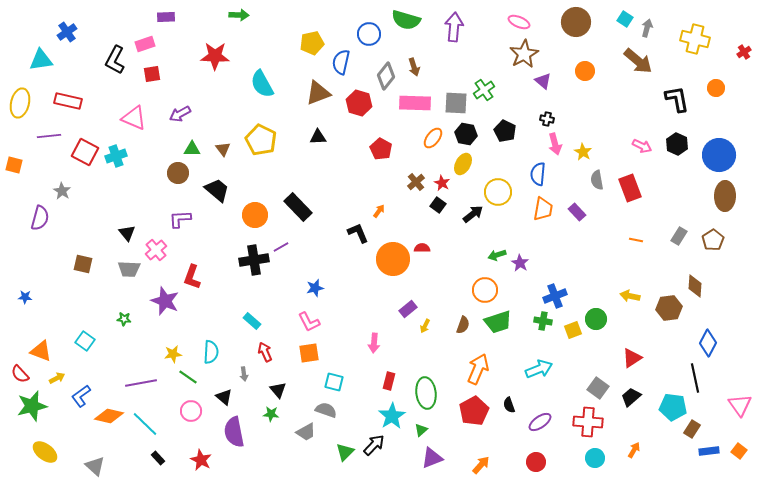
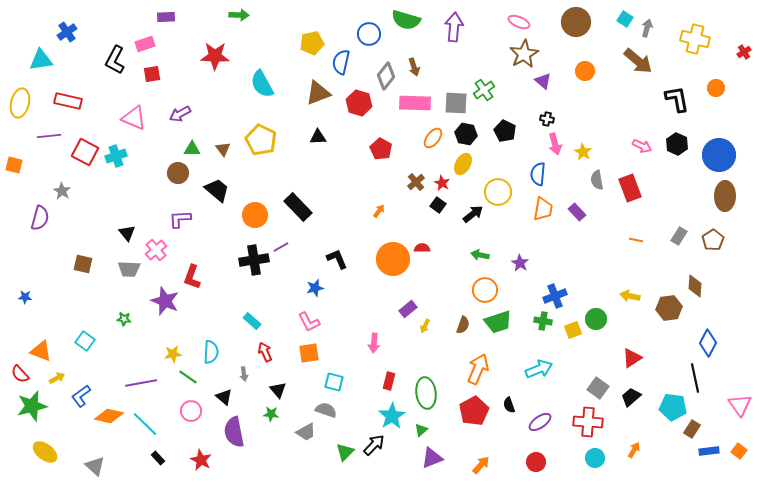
black L-shape at (358, 233): moved 21 px left, 26 px down
green arrow at (497, 255): moved 17 px left; rotated 30 degrees clockwise
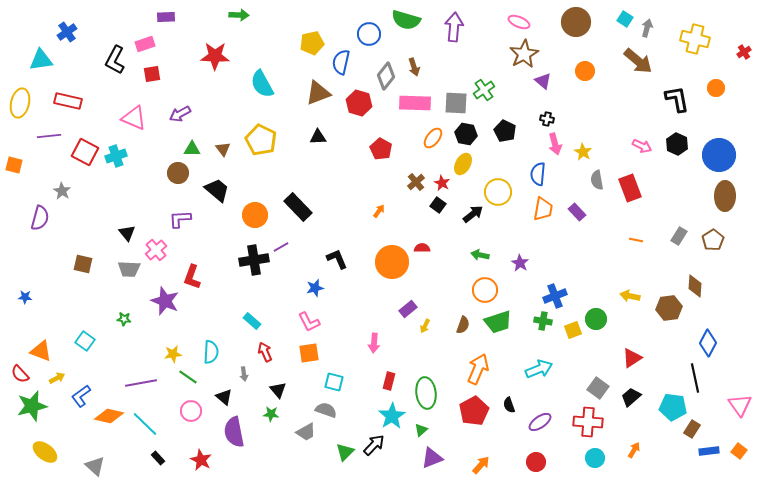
orange circle at (393, 259): moved 1 px left, 3 px down
